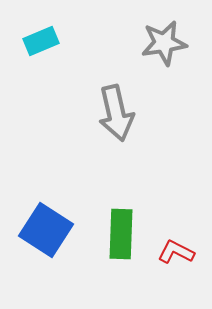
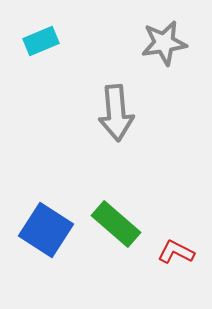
gray arrow: rotated 8 degrees clockwise
green rectangle: moved 5 px left, 10 px up; rotated 51 degrees counterclockwise
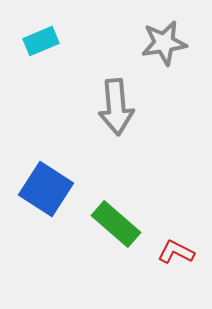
gray arrow: moved 6 px up
blue square: moved 41 px up
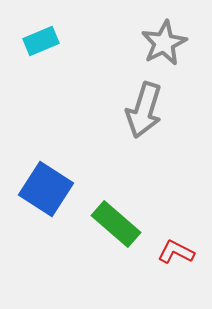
gray star: rotated 18 degrees counterclockwise
gray arrow: moved 28 px right, 3 px down; rotated 22 degrees clockwise
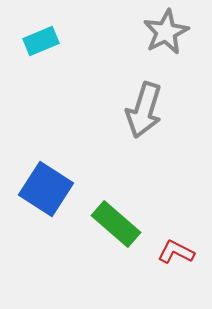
gray star: moved 2 px right, 11 px up
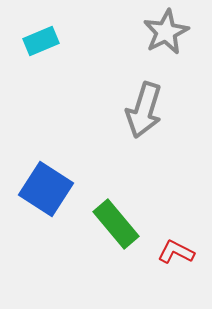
green rectangle: rotated 9 degrees clockwise
